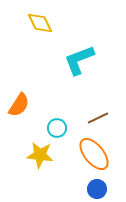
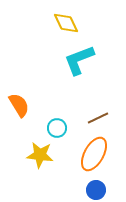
yellow diamond: moved 26 px right
orange semicircle: rotated 65 degrees counterclockwise
orange ellipse: rotated 68 degrees clockwise
blue circle: moved 1 px left, 1 px down
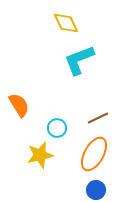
yellow star: rotated 20 degrees counterclockwise
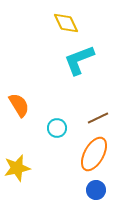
yellow star: moved 23 px left, 13 px down
